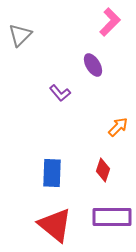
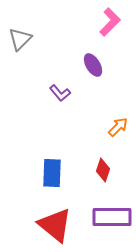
gray triangle: moved 4 px down
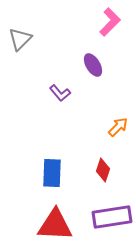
purple rectangle: rotated 9 degrees counterclockwise
red triangle: rotated 36 degrees counterclockwise
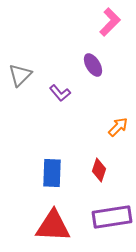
gray triangle: moved 36 px down
red diamond: moved 4 px left
red triangle: moved 2 px left, 1 px down
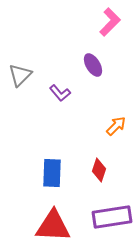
orange arrow: moved 2 px left, 1 px up
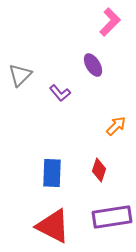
red triangle: rotated 24 degrees clockwise
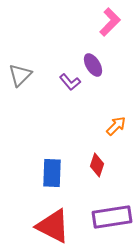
purple L-shape: moved 10 px right, 11 px up
red diamond: moved 2 px left, 5 px up
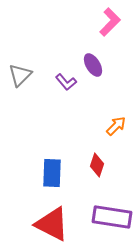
purple L-shape: moved 4 px left
purple rectangle: rotated 18 degrees clockwise
red triangle: moved 1 px left, 2 px up
